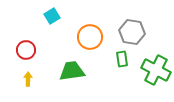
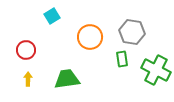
green trapezoid: moved 5 px left, 8 px down
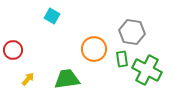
cyan square: rotated 28 degrees counterclockwise
orange circle: moved 4 px right, 12 px down
red circle: moved 13 px left
green cross: moved 9 px left
yellow arrow: rotated 40 degrees clockwise
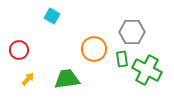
gray hexagon: rotated 10 degrees counterclockwise
red circle: moved 6 px right
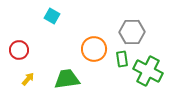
green cross: moved 1 px right, 1 px down
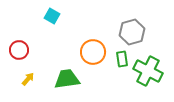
gray hexagon: rotated 15 degrees counterclockwise
orange circle: moved 1 px left, 3 px down
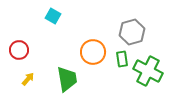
cyan square: moved 1 px right
green trapezoid: rotated 88 degrees clockwise
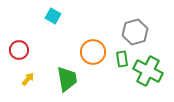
gray hexagon: moved 3 px right
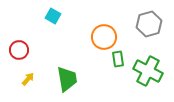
gray hexagon: moved 14 px right, 8 px up
orange circle: moved 11 px right, 15 px up
green rectangle: moved 4 px left
